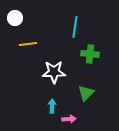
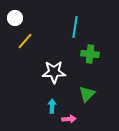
yellow line: moved 3 px left, 3 px up; rotated 42 degrees counterclockwise
green triangle: moved 1 px right, 1 px down
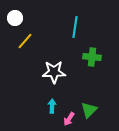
green cross: moved 2 px right, 3 px down
green triangle: moved 2 px right, 16 px down
pink arrow: rotated 128 degrees clockwise
